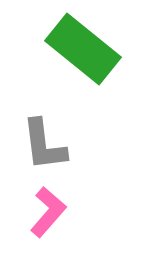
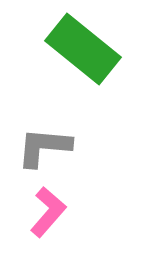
gray L-shape: moved 2 px down; rotated 102 degrees clockwise
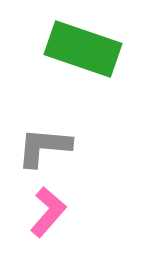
green rectangle: rotated 20 degrees counterclockwise
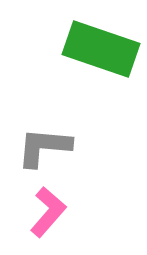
green rectangle: moved 18 px right
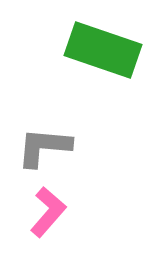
green rectangle: moved 2 px right, 1 px down
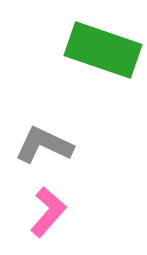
gray L-shape: moved 2 px up; rotated 20 degrees clockwise
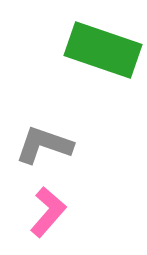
gray L-shape: rotated 6 degrees counterclockwise
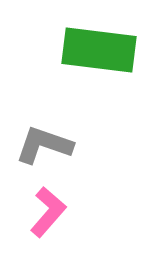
green rectangle: moved 4 px left; rotated 12 degrees counterclockwise
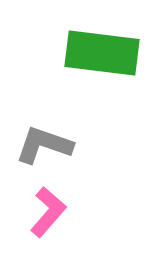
green rectangle: moved 3 px right, 3 px down
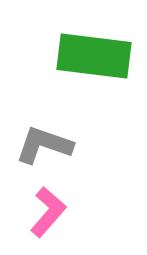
green rectangle: moved 8 px left, 3 px down
